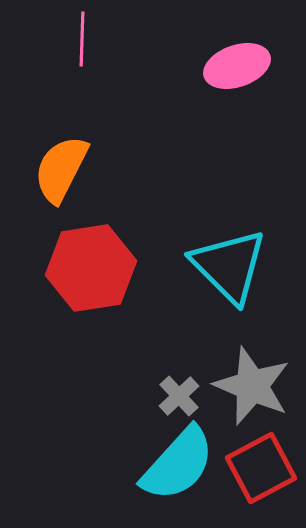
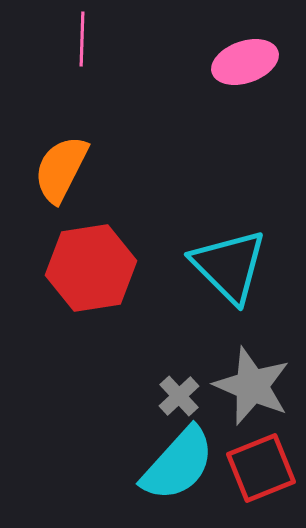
pink ellipse: moved 8 px right, 4 px up
red square: rotated 6 degrees clockwise
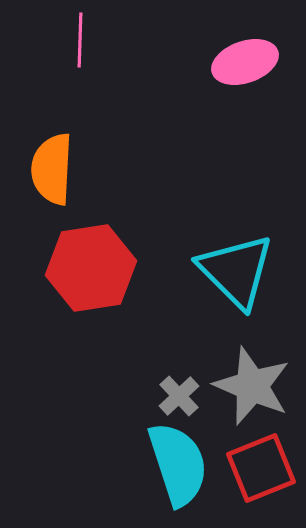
pink line: moved 2 px left, 1 px down
orange semicircle: moved 9 px left; rotated 24 degrees counterclockwise
cyan triangle: moved 7 px right, 5 px down
cyan semicircle: rotated 60 degrees counterclockwise
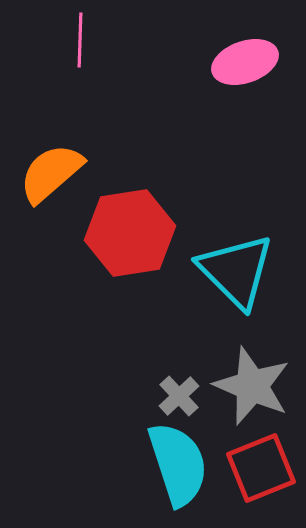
orange semicircle: moved 1 px left, 4 px down; rotated 46 degrees clockwise
red hexagon: moved 39 px right, 35 px up
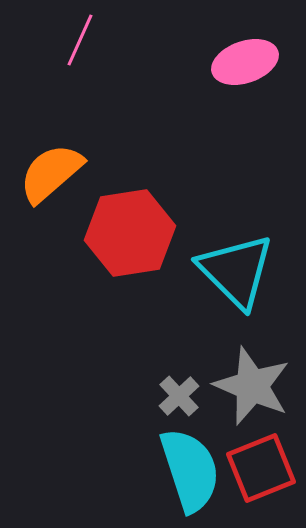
pink line: rotated 22 degrees clockwise
cyan semicircle: moved 12 px right, 6 px down
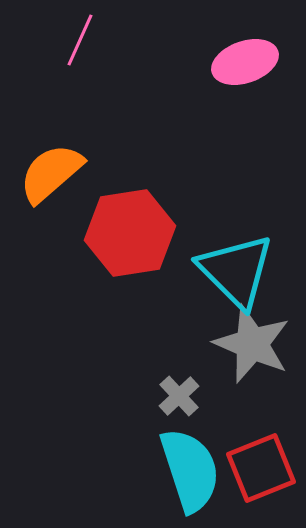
gray star: moved 42 px up
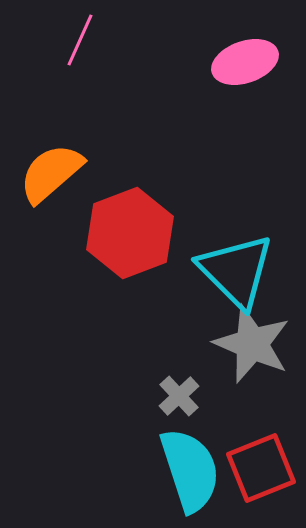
red hexagon: rotated 12 degrees counterclockwise
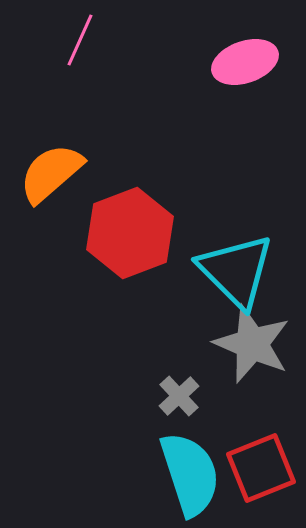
cyan semicircle: moved 4 px down
